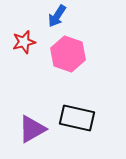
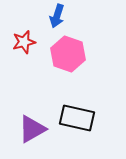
blue arrow: rotated 15 degrees counterclockwise
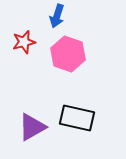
purple triangle: moved 2 px up
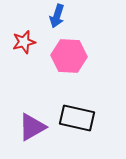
pink hexagon: moved 1 px right, 2 px down; rotated 16 degrees counterclockwise
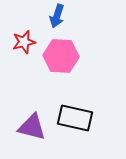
pink hexagon: moved 8 px left
black rectangle: moved 2 px left
purple triangle: rotated 44 degrees clockwise
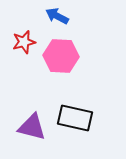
blue arrow: rotated 100 degrees clockwise
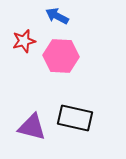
red star: moved 1 px up
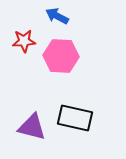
red star: rotated 10 degrees clockwise
